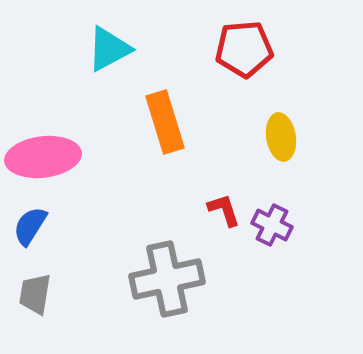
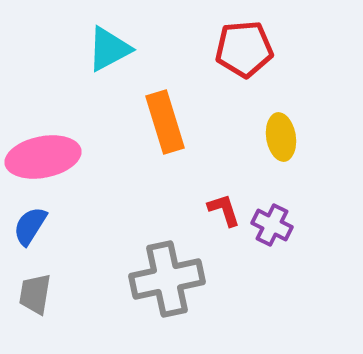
pink ellipse: rotated 4 degrees counterclockwise
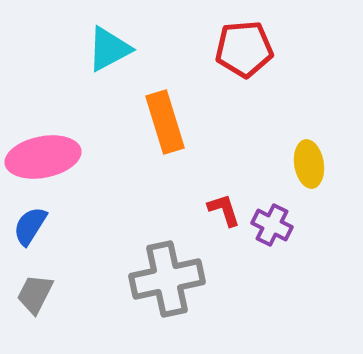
yellow ellipse: moved 28 px right, 27 px down
gray trapezoid: rotated 18 degrees clockwise
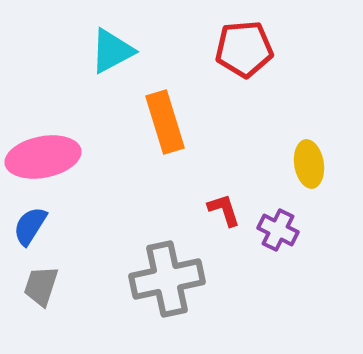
cyan triangle: moved 3 px right, 2 px down
purple cross: moved 6 px right, 5 px down
gray trapezoid: moved 6 px right, 8 px up; rotated 9 degrees counterclockwise
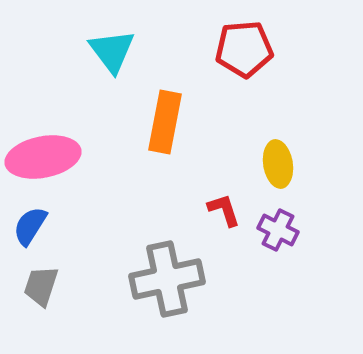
cyan triangle: rotated 39 degrees counterclockwise
orange rectangle: rotated 28 degrees clockwise
yellow ellipse: moved 31 px left
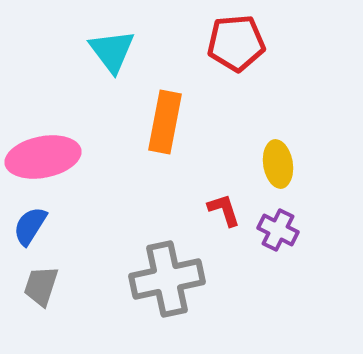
red pentagon: moved 8 px left, 6 px up
